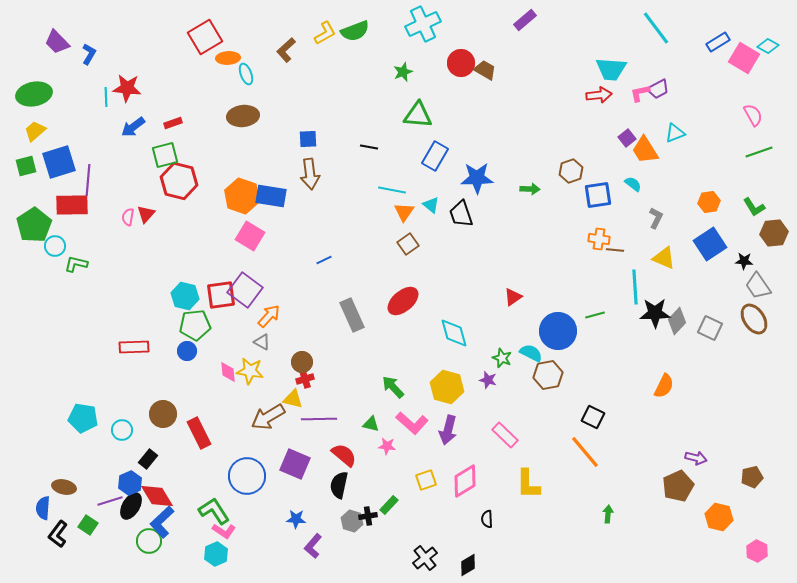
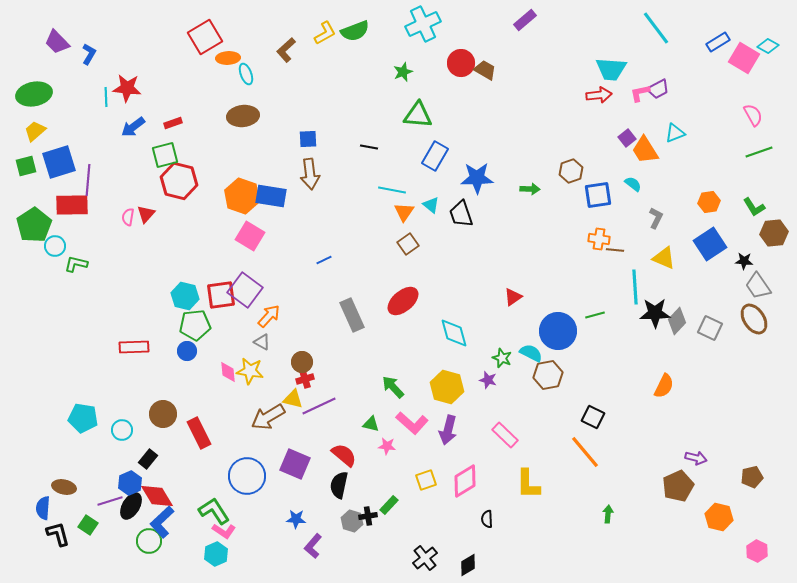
purple line at (319, 419): moved 13 px up; rotated 24 degrees counterclockwise
black L-shape at (58, 534): rotated 128 degrees clockwise
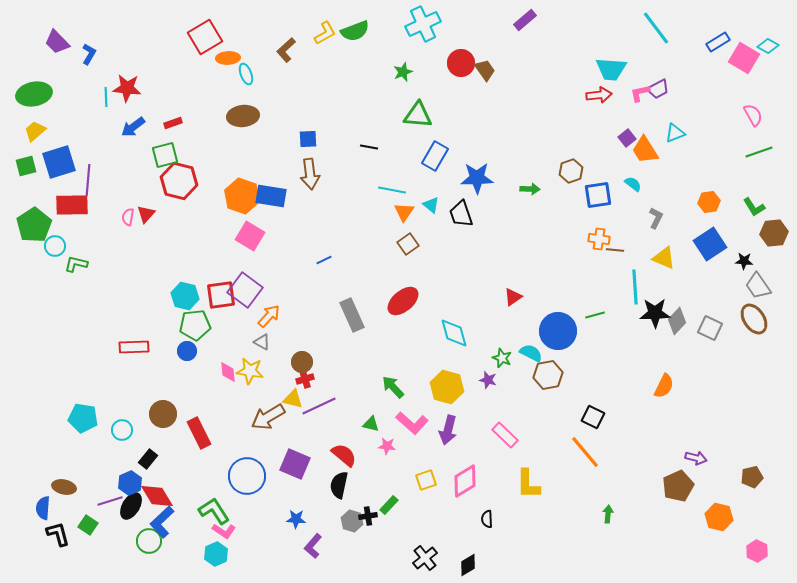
brown trapezoid at (485, 70): rotated 25 degrees clockwise
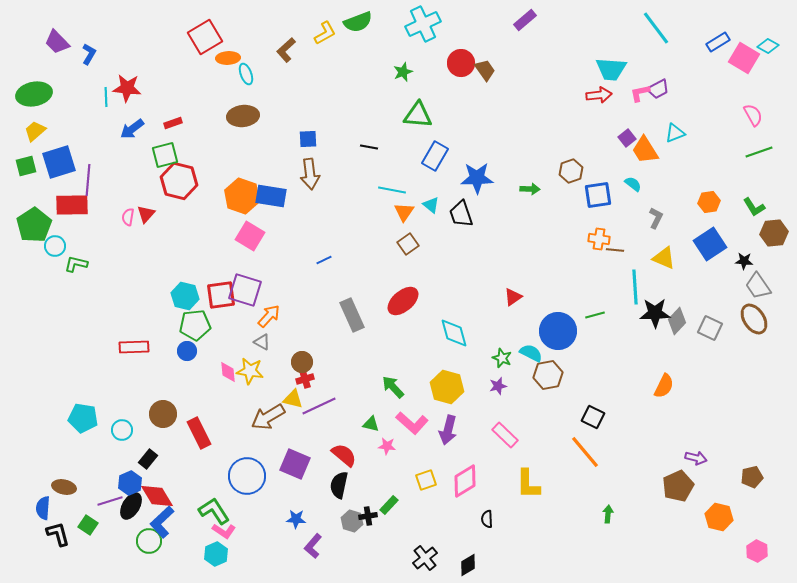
green semicircle at (355, 31): moved 3 px right, 9 px up
blue arrow at (133, 127): moved 1 px left, 2 px down
purple square at (245, 290): rotated 20 degrees counterclockwise
purple star at (488, 380): moved 10 px right, 6 px down; rotated 30 degrees counterclockwise
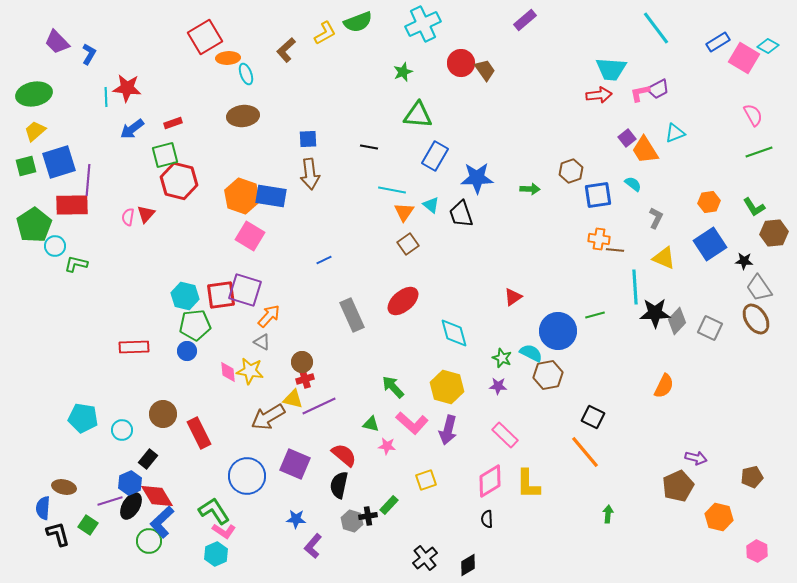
gray trapezoid at (758, 286): moved 1 px right, 2 px down
brown ellipse at (754, 319): moved 2 px right
purple star at (498, 386): rotated 18 degrees clockwise
pink diamond at (465, 481): moved 25 px right
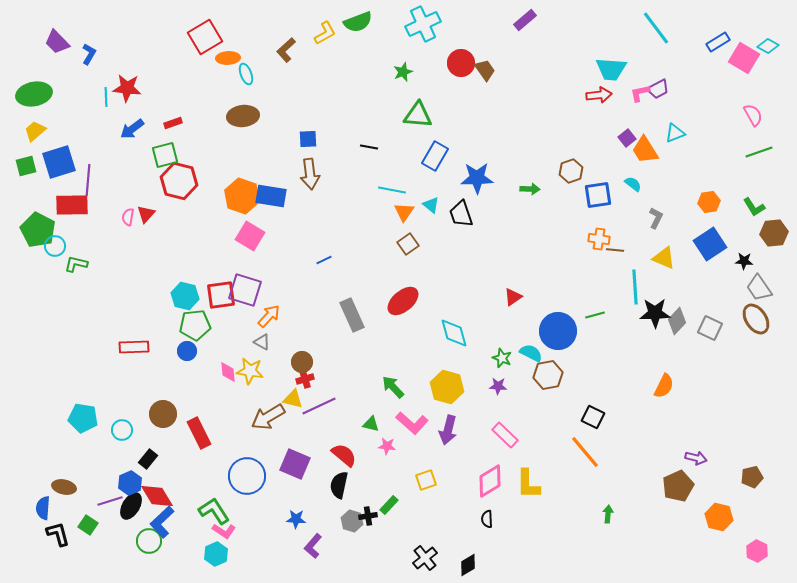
green pentagon at (34, 225): moved 4 px right, 5 px down; rotated 12 degrees counterclockwise
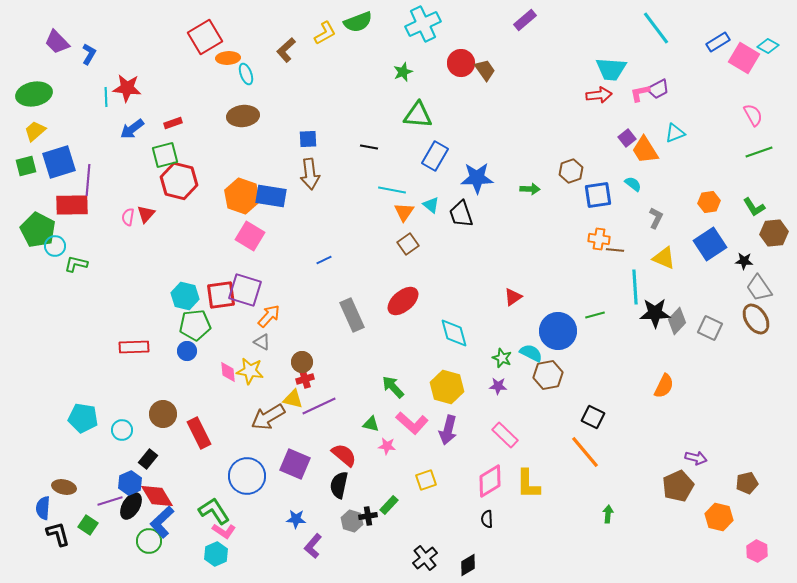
brown pentagon at (752, 477): moved 5 px left, 6 px down
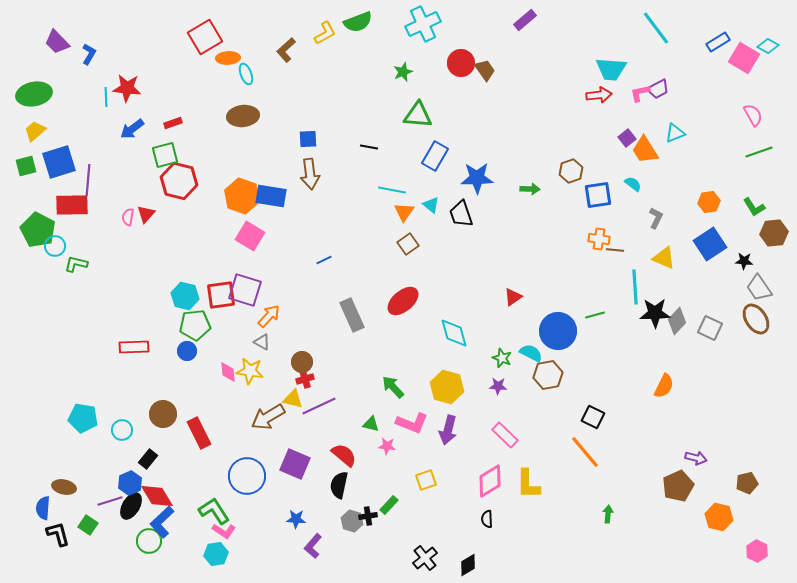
pink L-shape at (412, 423): rotated 20 degrees counterclockwise
cyan hexagon at (216, 554): rotated 15 degrees clockwise
